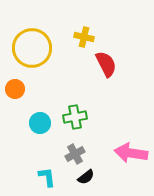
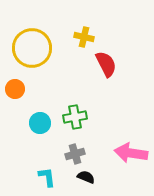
gray cross: rotated 12 degrees clockwise
black semicircle: rotated 120 degrees counterclockwise
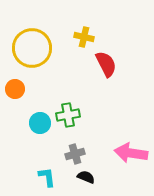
green cross: moved 7 px left, 2 px up
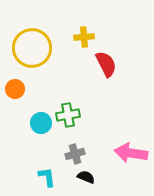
yellow cross: rotated 18 degrees counterclockwise
cyan circle: moved 1 px right
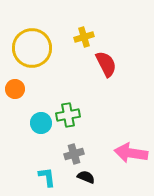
yellow cross: rotated 12 degrees counterclockwise
gray cross: moved 1 px left
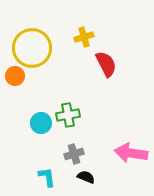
orange circle: moved 13 px up
